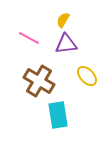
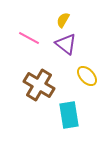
purple triangle: rotated 45 degrees clockwise
brown cross: moved 4 px down
cyan rectangle: moved 11 px right
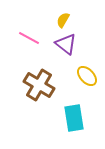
cyan rectangle: moved 5 px right, 3 px down
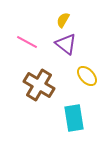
pink line: moved 2 px left, 4 px down
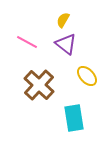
brown cross: rotated 12 degrees clockwise
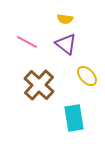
yellow semicircle: moved 2 px right, 1 px up; rotated 112 degrees counterclockwise
